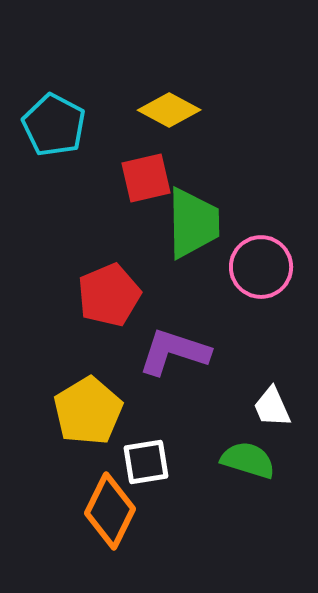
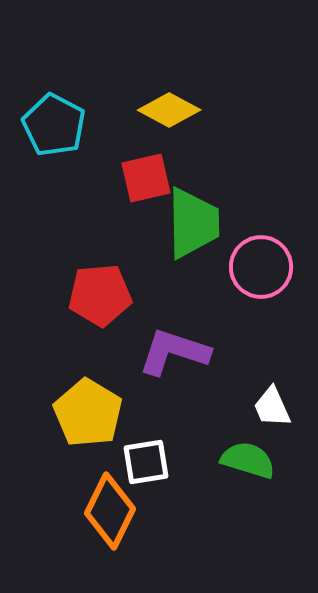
red pentagon: moved 9 px left; rotated 18 degrees clockwise
yellow pentagon: moved 2 px down; rotated 10 degrees counterclockwise
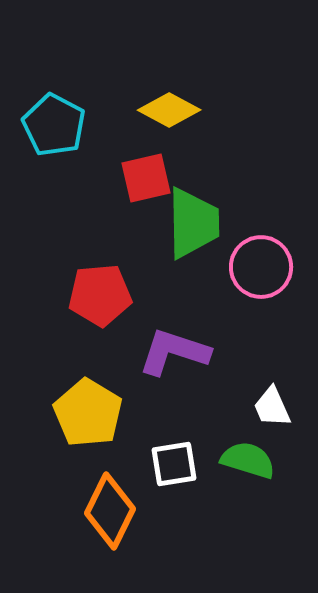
white square: moved 28 px right, 2 px down
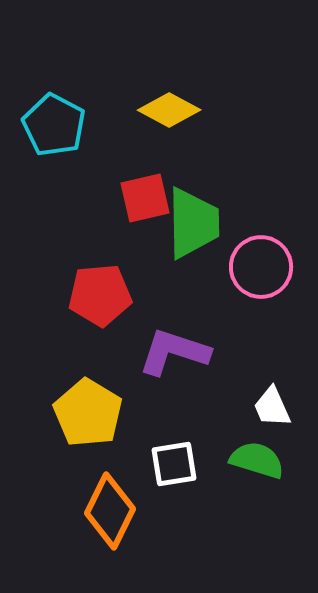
red square: moved 1 px left, 20 px down
green semicircle: moved 9 px right
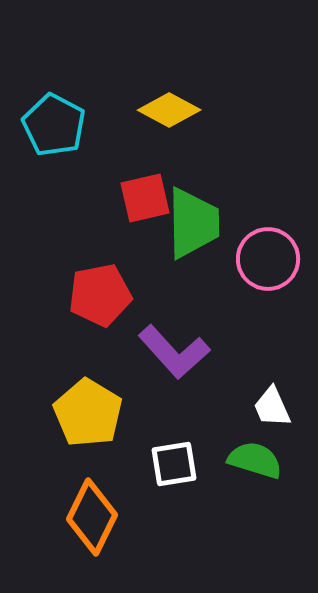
pink circle: moved 7 px right, 8 px up
red pentagon: rotated 6 degrees counterclockwise
purple L-shape: rotated 150 degrees counterclockwise
green semicircle: moved 2 px left
orange diamond: moved 18 px left, 6 px down
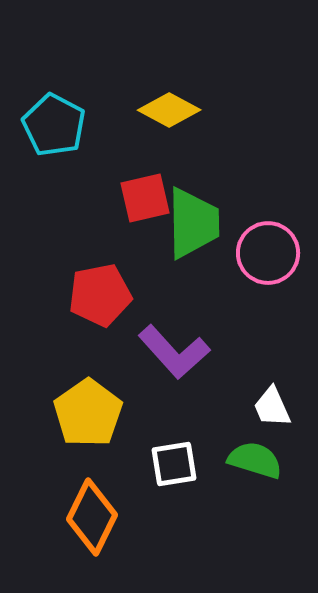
pink circle: moved 6 px up
yellow pentagon: rotated 6 degrees clockwise
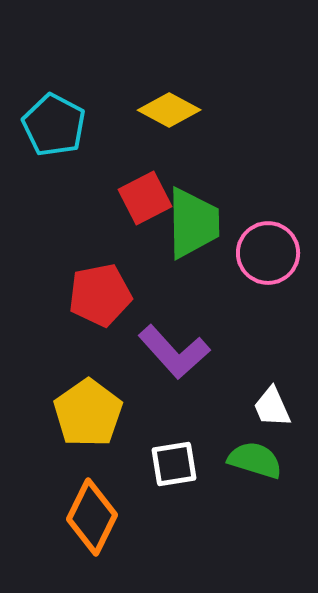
red square: rotated 14 degrees counterclockwise
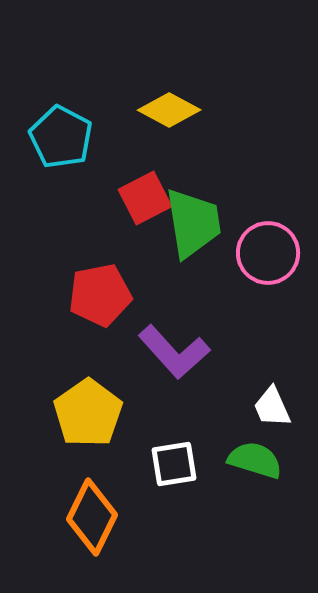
cyan pentagon: moved 7 px right, 12 px down
green trapezoid: rotated 8 degrees counterclockwise
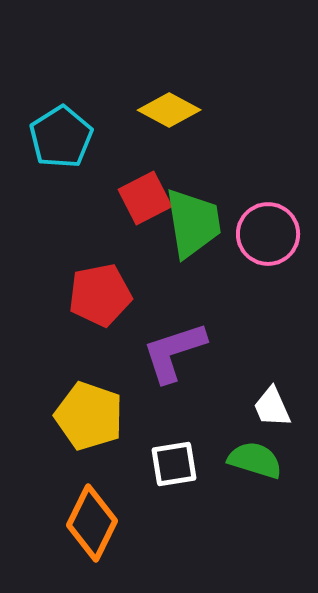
cyan pentagon: rotated 12 degrees clockwise
pink circle: moved 19 px up
purple L-shape: rotated 114 degrees clockwise
yellow pentagon: moved 1 px right, 3 px down; rotated 18 degrees counterclockwise
orange diamond: moved 6 px down
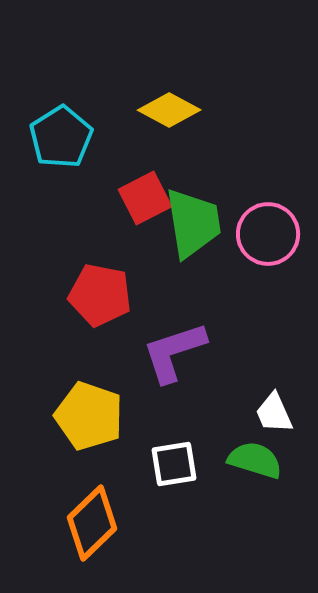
red pentagon: rotated 22 degrees clockwise
white trapezoid: moved 2 px right, 6 px down
orange diamond: rotated 20 degrees clockwise
